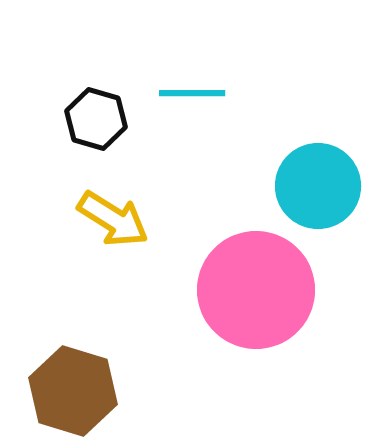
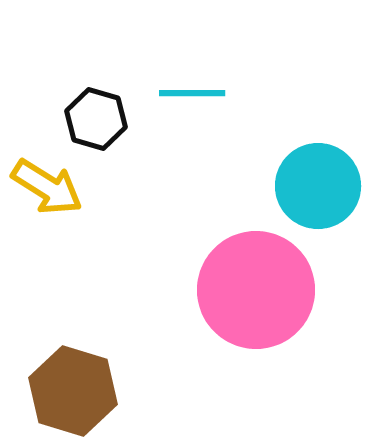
yellow arrow: moved 66 px left, 32 px up
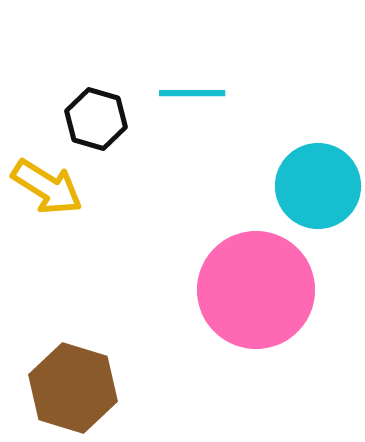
brown hexagon: moved 3 px up
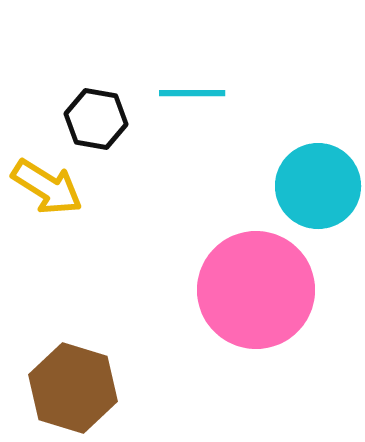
black hexagon: rotated 6 degrees counterclockwise
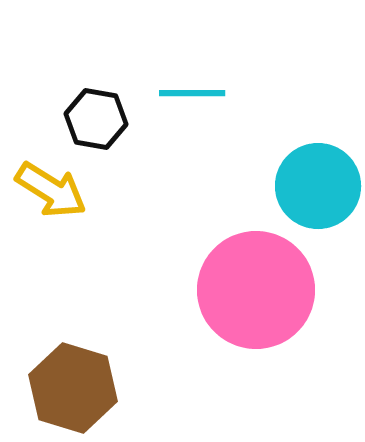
yellow arrow: moved 4 px right, 3 px down
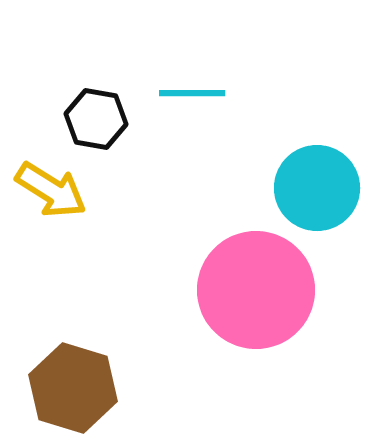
cyan circle: moved 1 px left, 2 px down
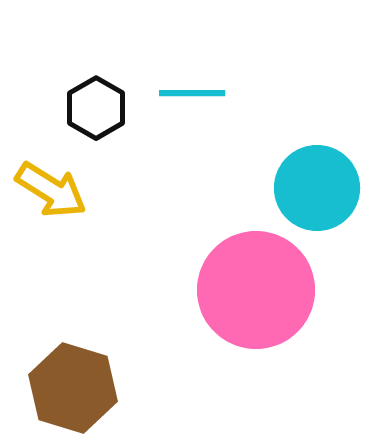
black hexagon: moved 11 px up; rotated 20 degrees clockwise
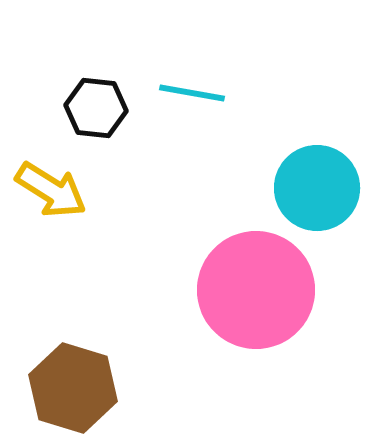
cyan line: rotated 10 degrees clockwise
black hexagon: rotated 24 degrees counterclockwise
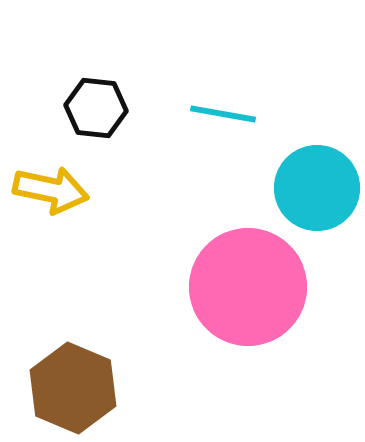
cyan line: moved 31 px right, 21 px down
yellow arrow: rotated 20 degrees counterclockwise
pink circle: moved 8 px left, 3 px up
brown hexagon: rotated 6 degrees clockwise
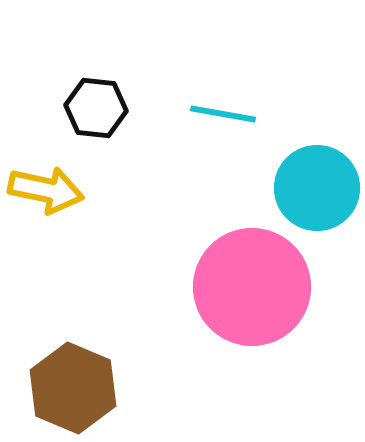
yellow arrow: moved 5 px left
pink circle: moved 4 px right
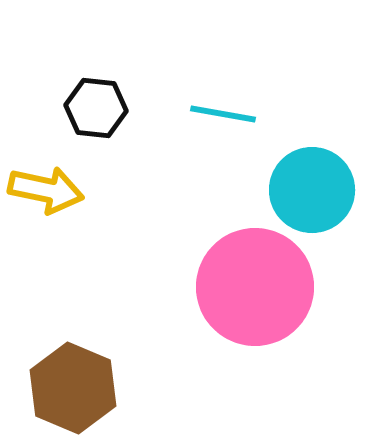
cyan circle: moved 5 px left, 2 px down
pink circle: moved 3 px right
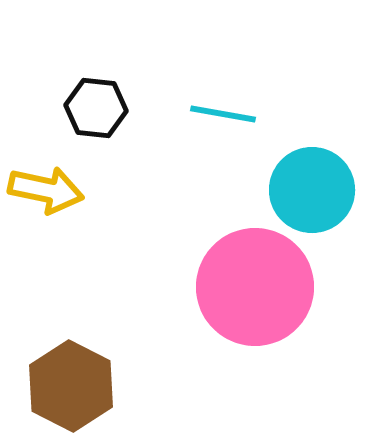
brown hexagon: moved 2 px left, 2 px up; rotated 4 degrees clockwise
